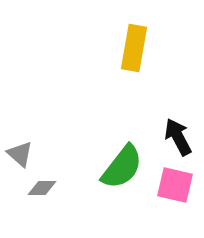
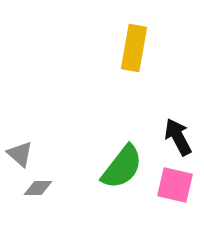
gray diamond: moved 4 px left
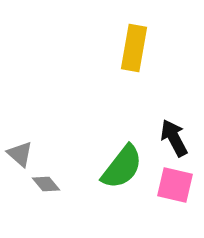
black arrow: moved 4 px left, 1 px down
gray diamond: moved 8 px right, 4 px up; rotated 48 degrees clockwise
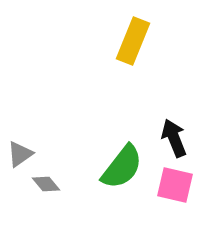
yellow rectangle: moved 1 px left, 7 px up; rotated 12 degrees clockwise
black arrow: rotated 6 degrees clockwise
gray triangle: rotated 44 degrees clockwise
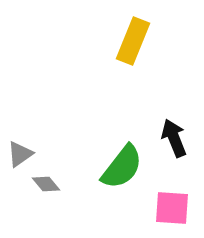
pink square: moved 3 px left, 23 px down; rotated 9 degrees counterclockwise
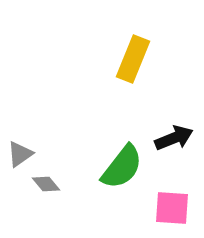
yellow rectangle: moved 18 px down
black arrow: rotated 90 degrees clockwise
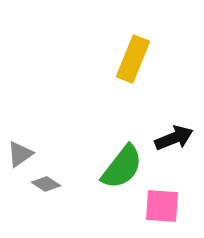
gray diamond: rotated 16 degrees counterclockwise
pink square: moved 10 px left, 2 px up
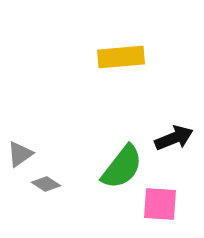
yellow rectangle: moved 12 px left, 2 px up; rotated 63 degrees clockwise
pink square: moved 2 px left, 2 px up
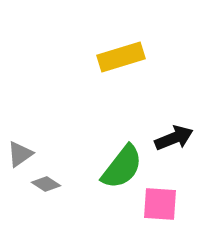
yellow rectangle: rotated 12 degrees counterclockwise
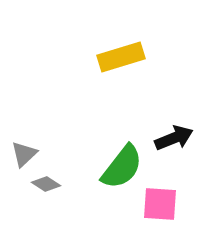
gray triangle: moved 4 px right; rotated 8 degrees counterclockwise
